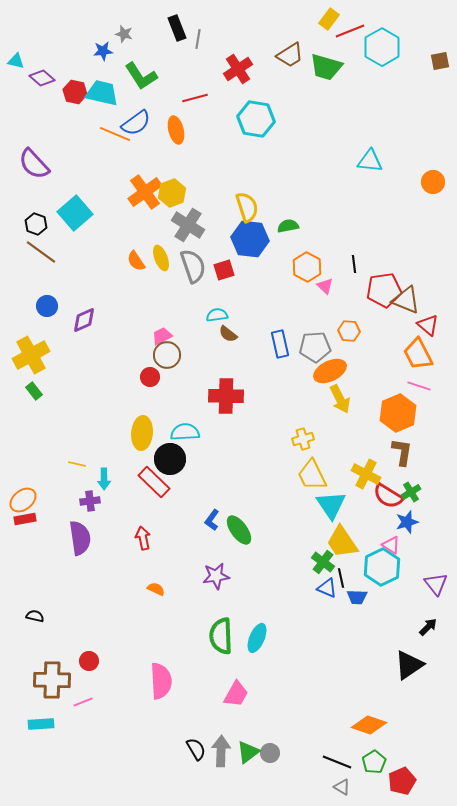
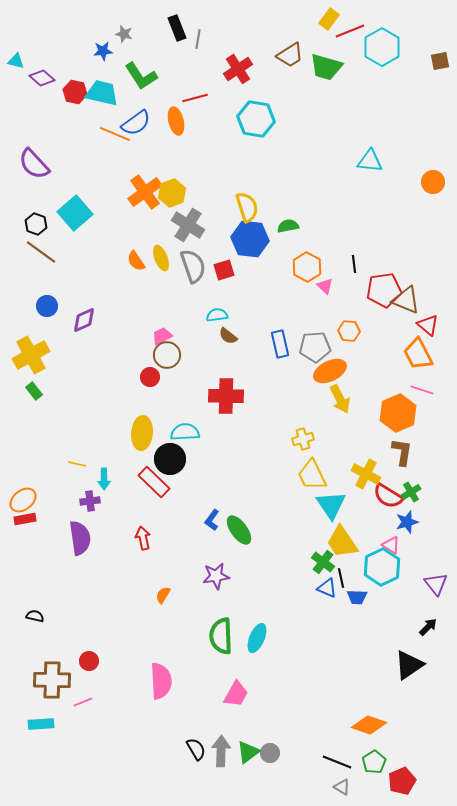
orange ellipse at (176, 130): moved 9 px up
brown semicircle at (228, 334): moved 2 px down
pink line at (419, 386): moved 3 px right, 4 px down
orange semicircle at (156, 589): moved 7 px right, 6 px down; rotated 84 degrees counterclockwise
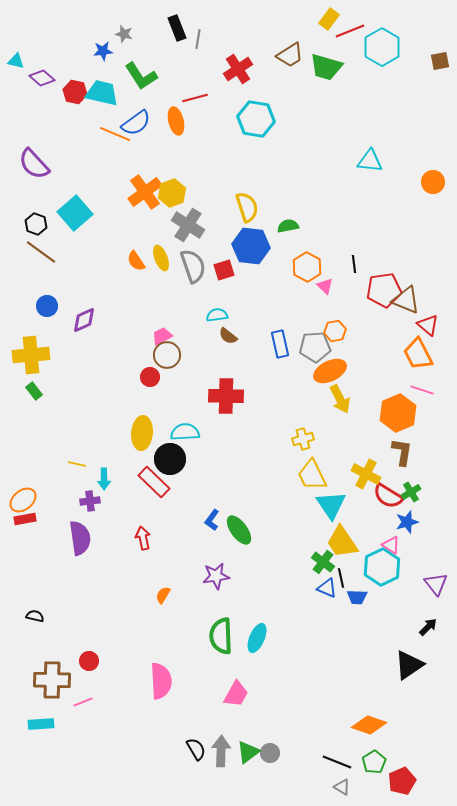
blue hexagon at (250, 239): moved 1 px right, 7 px down
orange hexagon at (349, 331): moved 14 px left; rotated 15 degrees counterclockwise
yellow cross at (31, 355): rotated 24 degrees clockwise
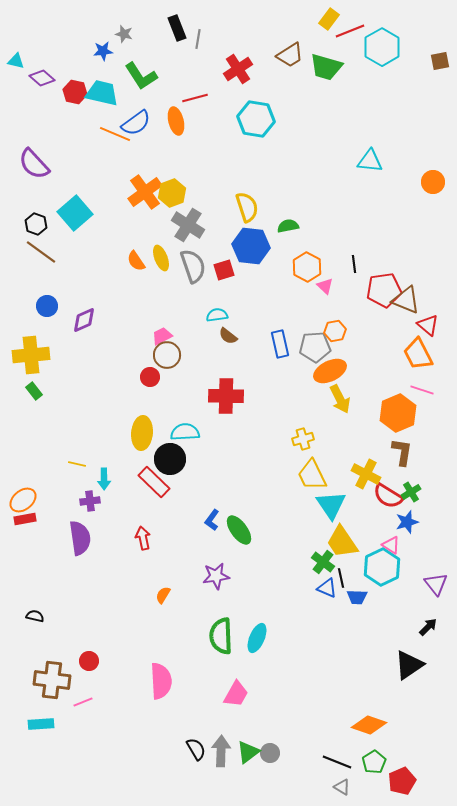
brown cross at (52, 680): rotated 6 degrees clockwise
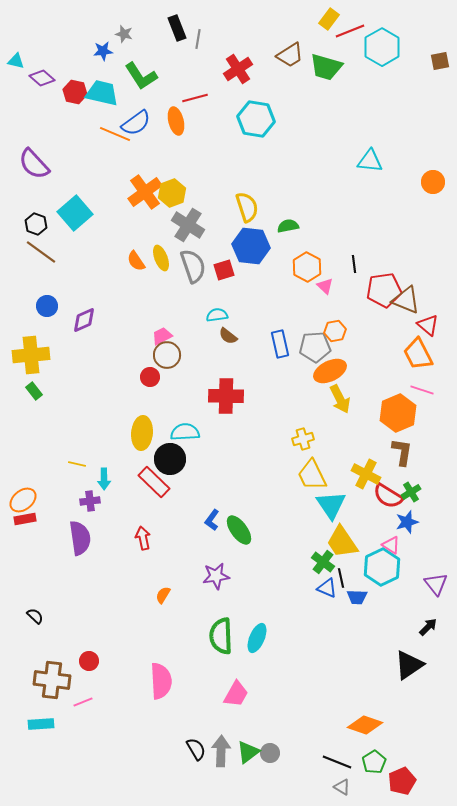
black semicircle at (35, 616): rotated 30 degrees clockwise
orange diamond at (369, 725): moved 4 px left
